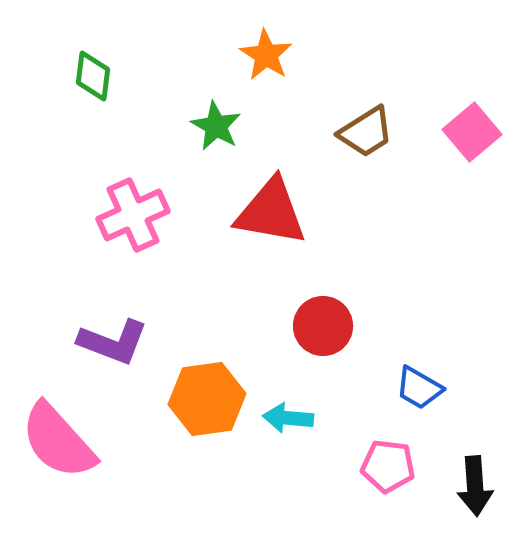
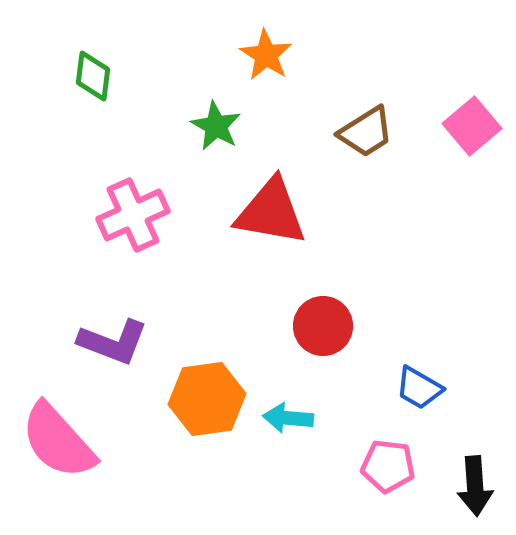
pink square: moved 6 px up
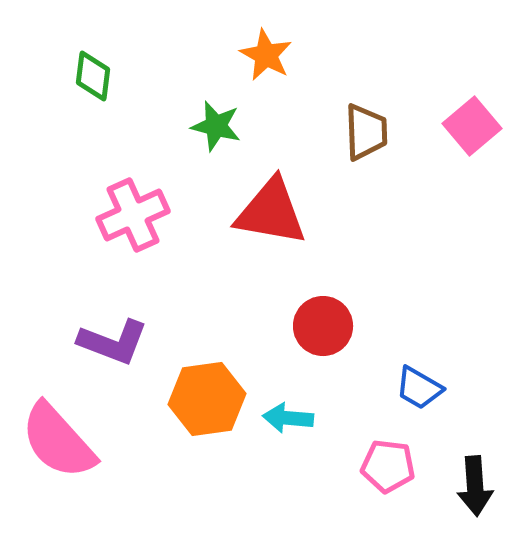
orange star: rotated 4 degrees counterclockwise
green star: rotated 15 degrees counterclockwise
brown trapezoid: rotated 60 degrees counterclockwise
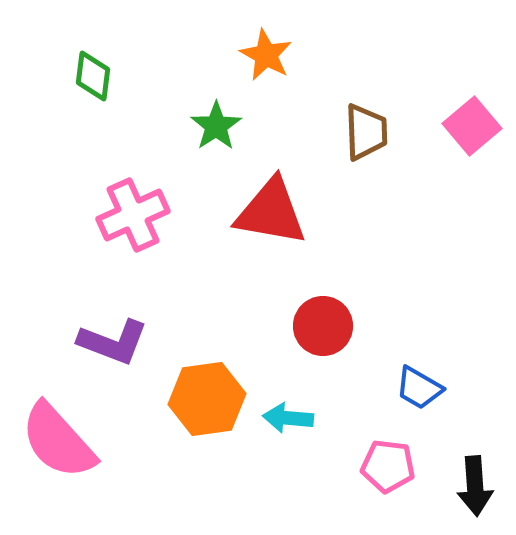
green star: rotated 24 degrees clockwise
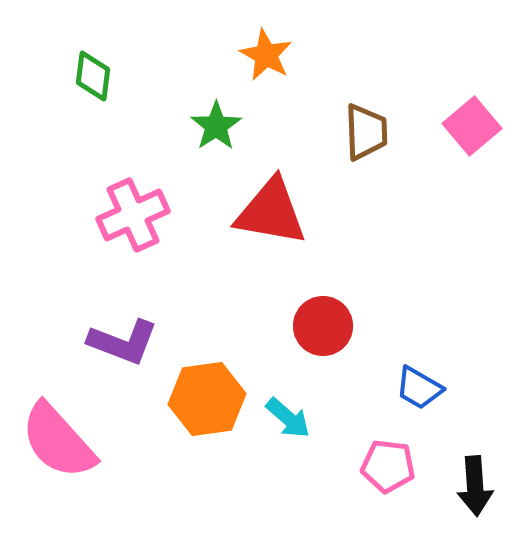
purple L-shape: moved 10 px right
cyan arrow: rotated 144 degrees counterclockwise
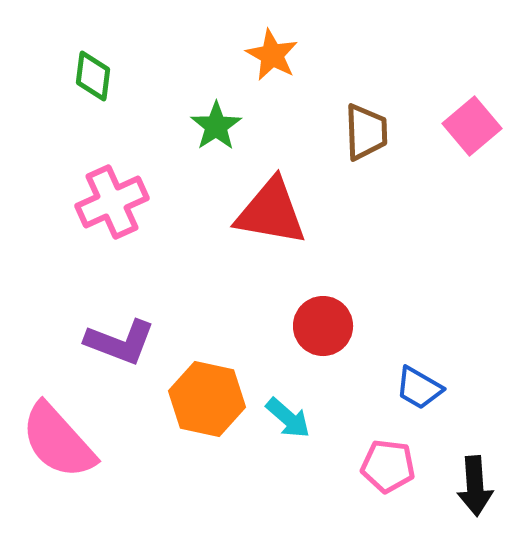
orange star: moved 6 px right
pink cross: moved 21 px left, 13 px up
purple L-shape: moved 3 px left
orange hexagon: rotated 20 degrees clockwise
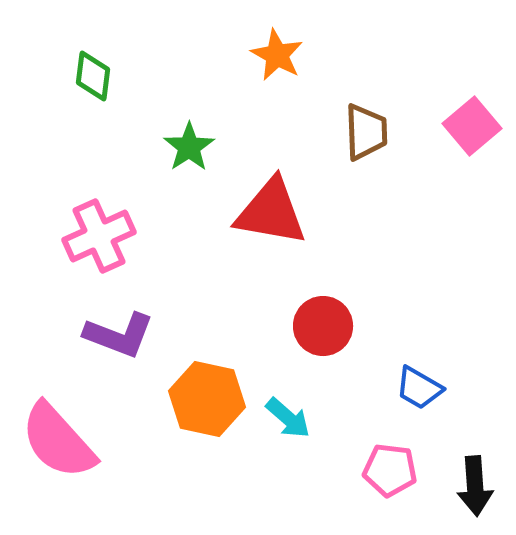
orange star: moved 5 px right
green star: moved 27 px left, 21 px down
pink cross: moved 13 px left, 34 px down
purple L-shape: moved 1 px left, 7 px up
pink pentagon: moved 2 px right, 4 px down
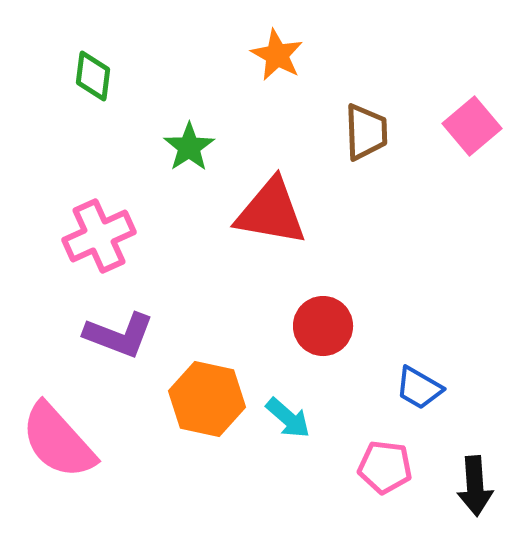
pink pentagon: moved 5 px left, 3 px up
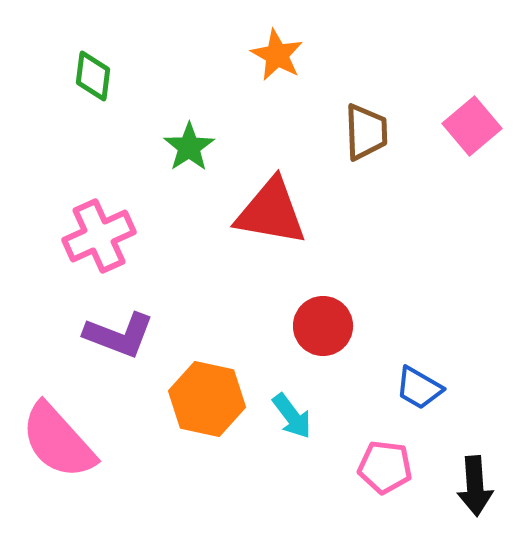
cyan arrow: moved 4 px right, 2 px up; rotated 12 degrees clockwise
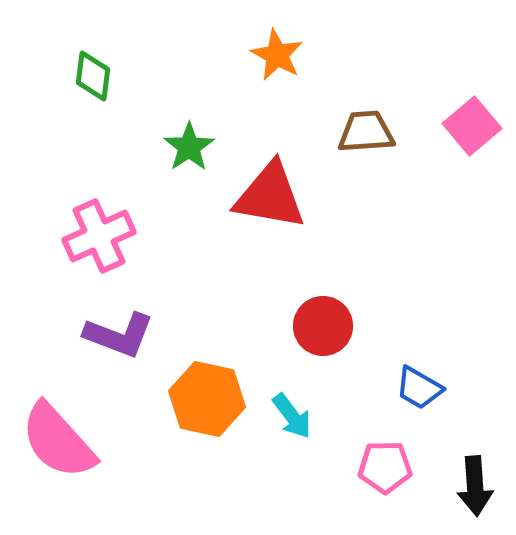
brown trapezoid: rotated 92 degrees counterclockwise
red triangle: moved 1 px left, 16 px up
pink pentagon: rotated 8 degrees counterclockwise
